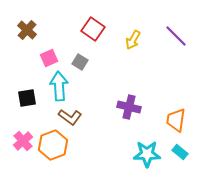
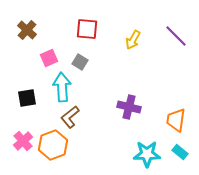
red square: moved 6 px left; rotated 30 degrees counterclockwise
cyan arrow: moved 3 px right, 1 px down
brown L-shape: rotated 105 degrees clockwise
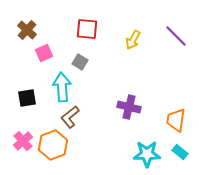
pink square: moved 5 px left, 5 px up
